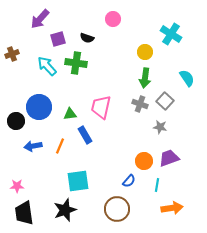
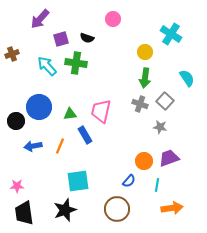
purple square: moved 3 px right
pink trapezoid: moved 4 px down
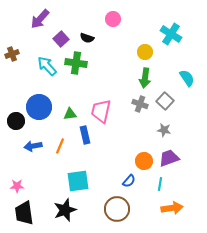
purple square: rotated 28 degrees counterclockwise
gray star: moved 4 px right, 3 px down
blue rectangle: rotated 18 degrees clockwise
cyan line: moved 3 px right, 1 px up
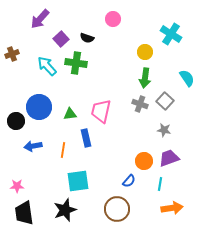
blue rectangle: moved 1 px right, 3 px down
orange line: moved 3 px right, 4 px down; rotated 14 degrees counterclockwise
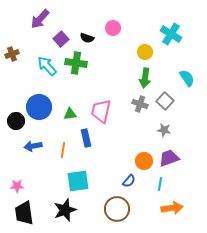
pink circle: moved 9 px down
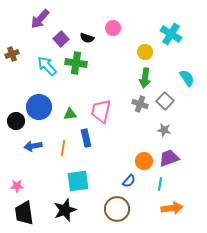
orange line: moved 2 px up
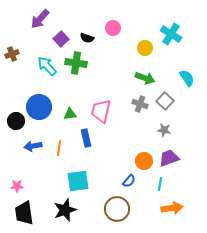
yellow circle: moved 4 px up
green arrow: rotated 78 degrees counterclockwise
orange line: moved 4 px left
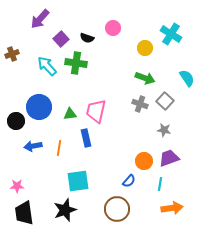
pink trapezoid: moved 5 px left
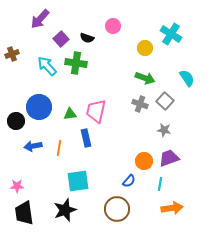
pink circle: moved 2 px up
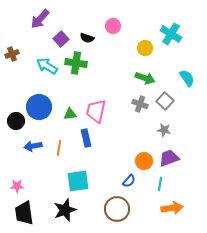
cyan arrow: rotated 15 degrees counterclockwise
